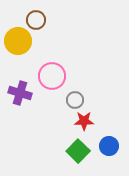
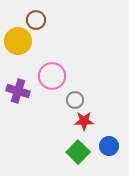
purple cross: moved 2 px left, 2 px up
green square: moved 1 px down
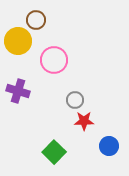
pink circle: moved 2 px right, 16 px up
green square: moved 24 px left
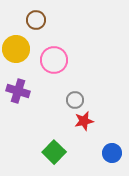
yellow circle: moved 2 px left, 8 px down
red star: rotated 12 degrees counterclockwise
blue circle: moved 3 px right, 7 px down
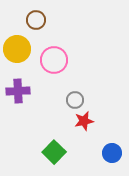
yellow circle: moved 1 px right
purple cross: rotated 20 degrees counterclockwise
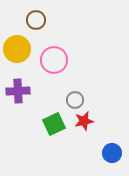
green square: moved 28 px up; rotated 20 degrees clockwise
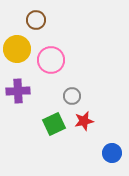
pink circle: moved 3 px left
gray circle: moved 3 px left, 4 px up
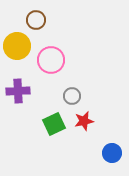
yellow circle: moved 3 px up
